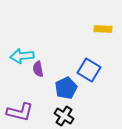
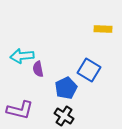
purple L-shape: moved 2 px up
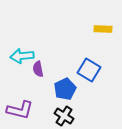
blue pentagon: moved 1 px left, 1 px down
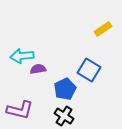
yellow rectangle: rotated 36 degrees counterclockwise
purple semicircle: rotated 91 degrees clockwise
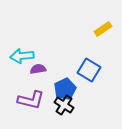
purple L-shape: moved 11 px right, 10 px up
black cross: moved 11 px up
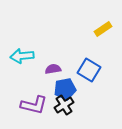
purple semicircle: moved 15 px right
blue pentagon: rotated 15 degrees clockwise
purple L-shape: moved 3 px right, 5 px down
black cross: rotated 24 degrees clockwise
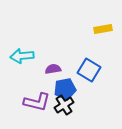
yellow rectangle: rotated 24 degrees clockwise
purple L-shape: moved 3 px right, 3 px up
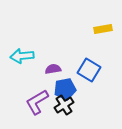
purple L-shape: rotated 136 degrees clockwise
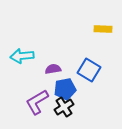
yellow rectangle: rotated 12 degrees clockwise
black cross: moved 2 px down
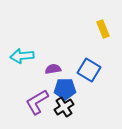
yellow rectangle: rotated 66 degrees clockwise
blue pentagon: rotated 10 degrees clockwise
